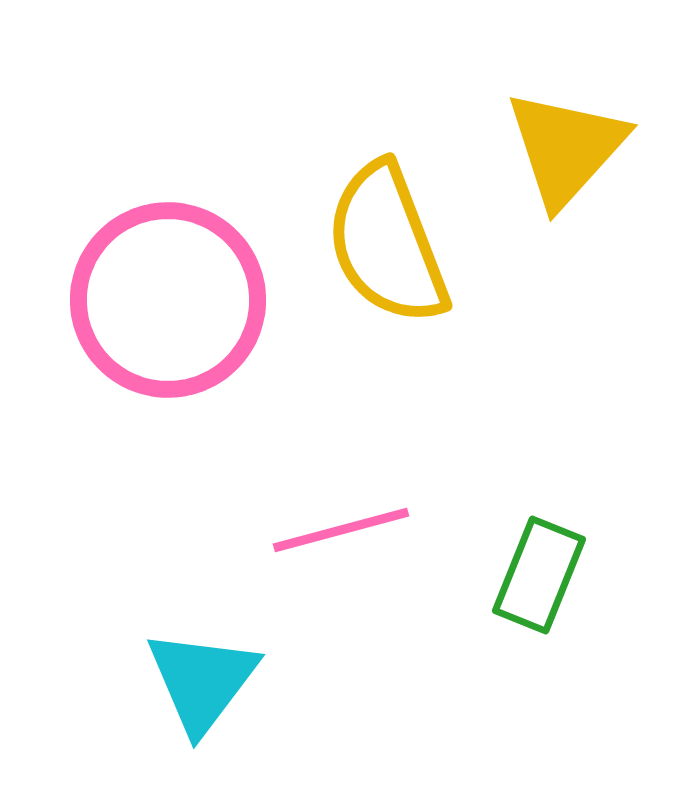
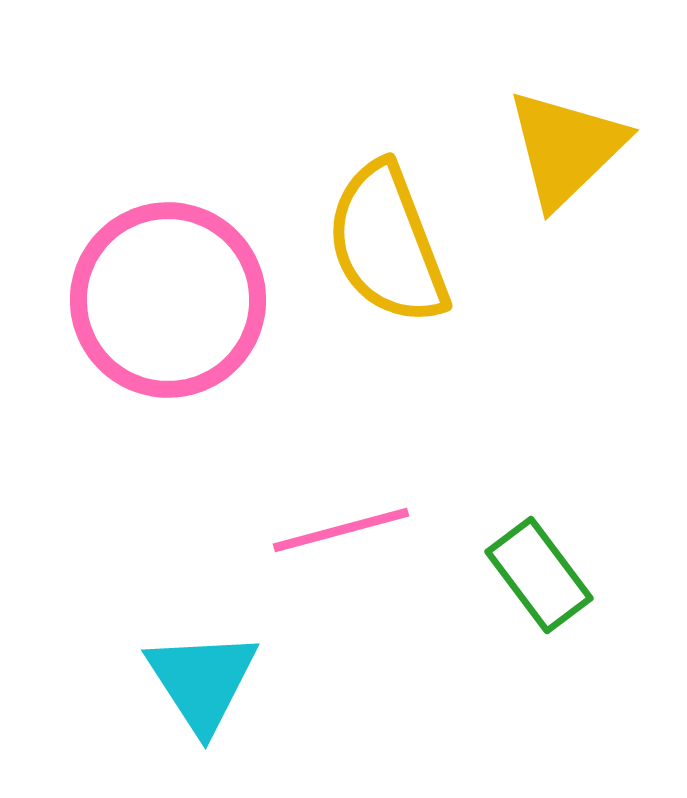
yellow triangle: rotated 4 degrees clockwise
green rectangle: rotated 59 degrees counterclockwise
cyan triangle: rotated 10 degrees counterclockwise
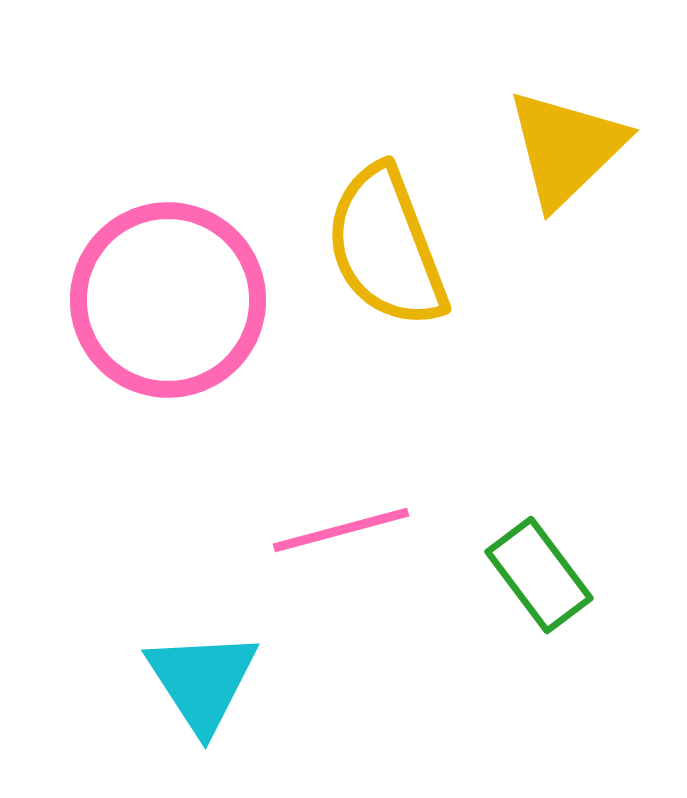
yellow semicircle: moved 1 px left, 3 px down
